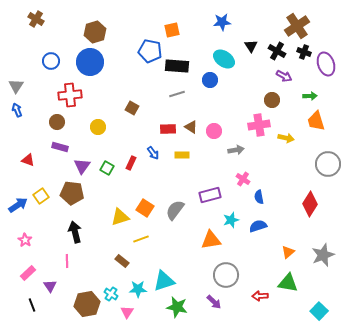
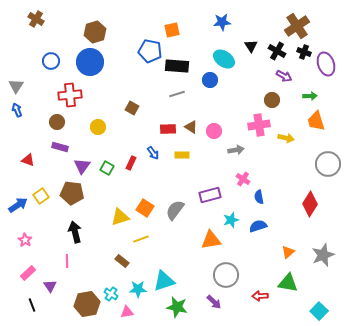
pink triangle at (127, 312): rotated 48 degrees clockwise
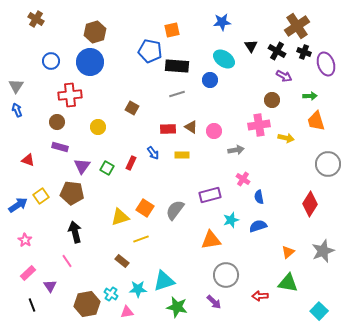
gray star at (323, 255): moved 4 px up
pink line at (67, 261): rotated 32 degrees counterclockwise
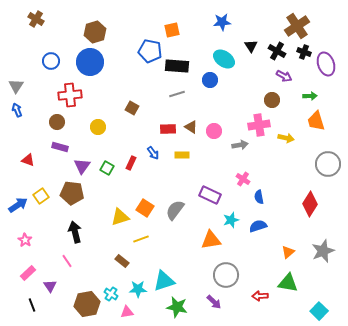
gray arrow at (236, 150): moved 4 px right, 5 px up
purple rectangle at (210, 195): rotated 40 degrees clockwise
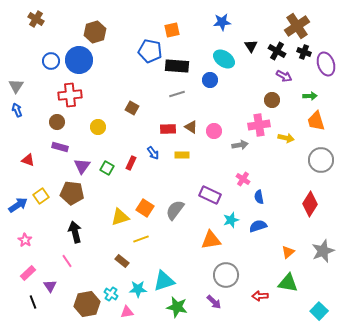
blue circle at (90, 62): moved 11 px left, 2 px up
gray circle at (328, 164): moved 7 px left, 4 px up
black line at (32, 305): moved 1 px right, 3 px up
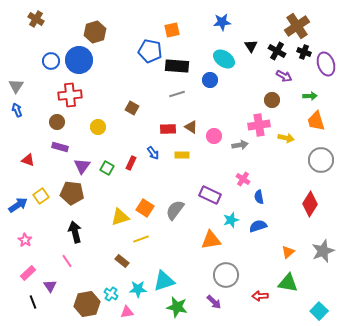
pink circle at (214, 131): moved 5 px down
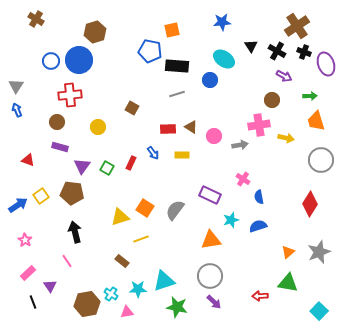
gray star at (323, 251): moved 4 px left, 1 px down
gray circle at (226, 275): moved 16 px left, 1 px down
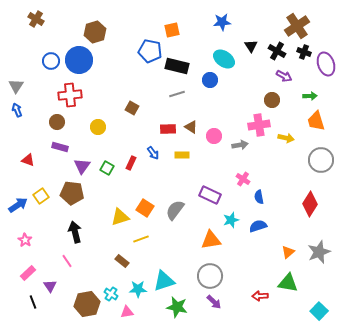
black rectangle at (177, 66): rotated 10 degrees clockwise
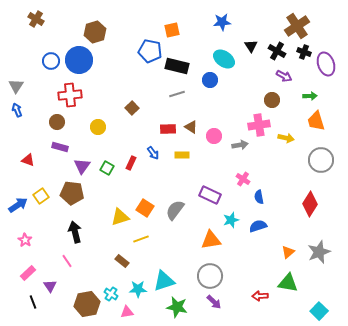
brown square at (132, 108): rotated 16 degrees clockwise
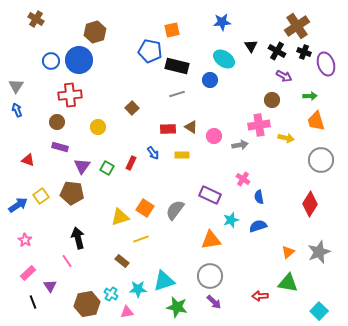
black arrow at (75, 232): moved 3 px right, 6 px down
